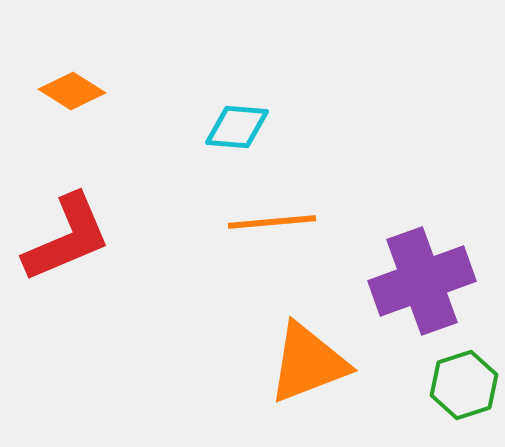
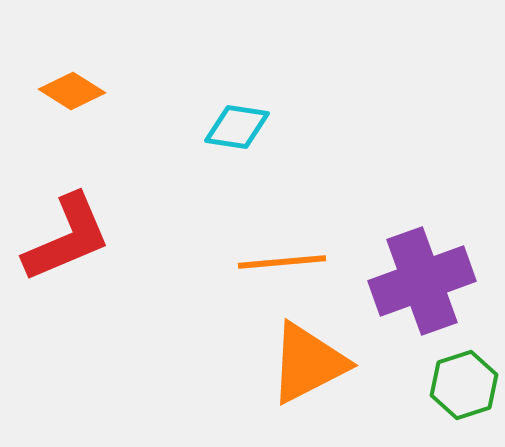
cyan diamond: rotated 4 degrees clockwise
orange line: moved 10 px right, 40 px down
orange triangle: rotated 6 degrees counterclockwise
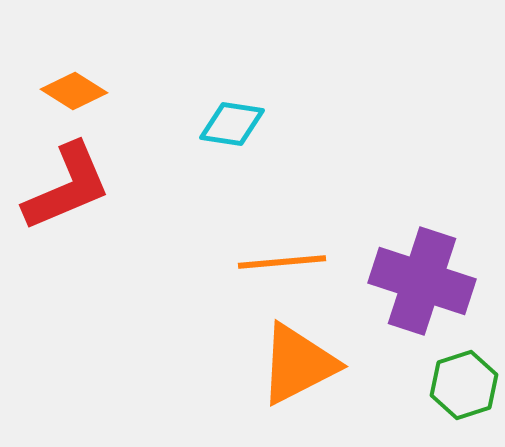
orange diamond: moved 2 px right
cyan diamond: moved 5 px left, 3 px up
red L-shape: moved 51 px up
purple cross: rotated 38 degrees clockwise
orange triangle: moved 10 px left, 1 px down
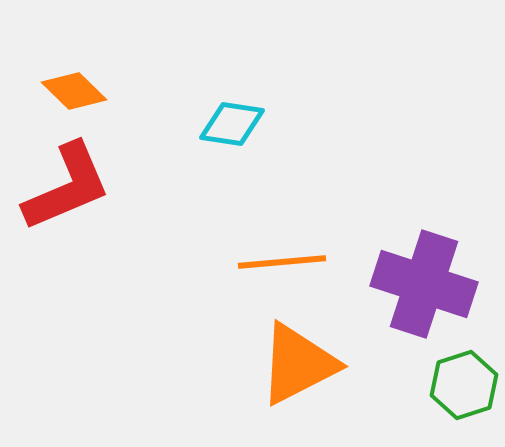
orange diamond: rotated 12 degrees clockwise
purple cross: moved 2 px right, 3 px down
